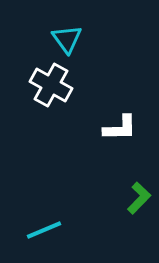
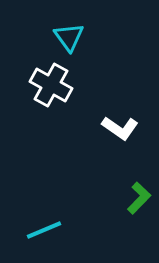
cyan triangle: moved 2 px right, 2 px up
white L-shape: rotated 36 degrees clockwise
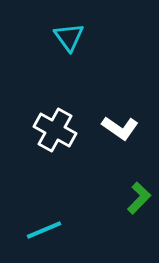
white cross: moved 4 px right, 45 px down
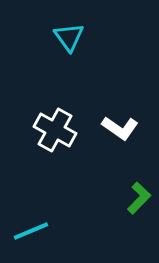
cyan line: moved 13 px left, 1 px down
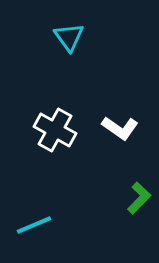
cyan line: moved 3 px right, 6 px up
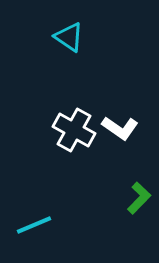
cyan triangle: rotated 20 degrees counterclockwise
white cross: moved 19 px right
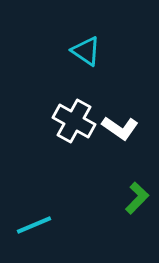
cyan triangle: moved 17 px right, 14 px down
white cross: moved 9 px up
green L-shape: moved 2 px left
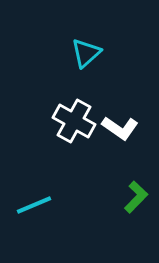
cyan triangle: moved 2 px down; rotated 44 degrees clockwise
green L-shape: moved 1 px left, 1 px up
cyan line: moved 20 px up
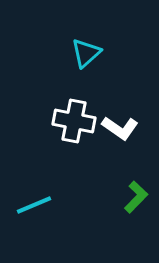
white cross: rotated 18 degrees counterclockwise
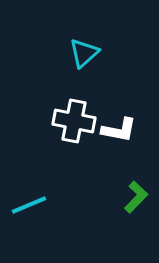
cyan triangle: moved 2 px left
white L-shape: moved 1 px left, 2 px down; rotated 24 degrees counterclockwise
cyan line: moved 5 px left
